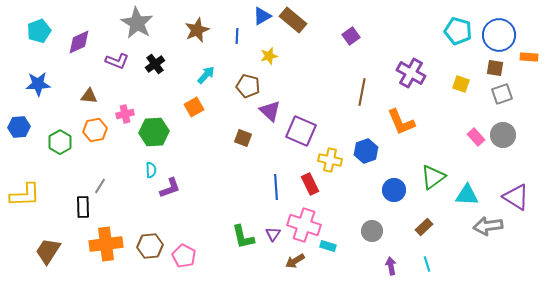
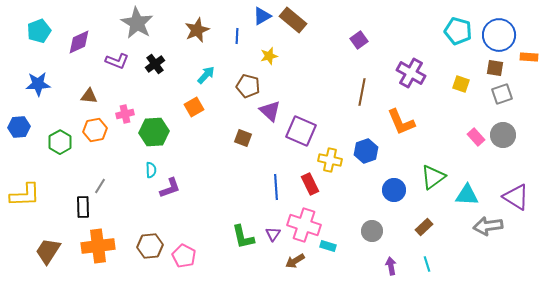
purple square at (351, 36): moved 8 px right, 4 px down
orange cross at (106, 244): moved 8 px left, 2 px down
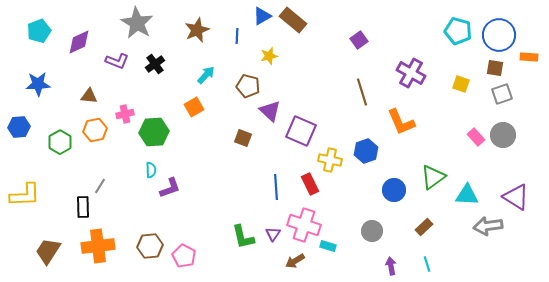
brown line at (362, 92): rotated 28 degrees counterclockwise
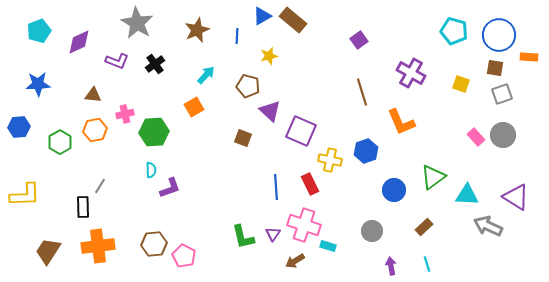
cyan pentagon at (458, 31): moved 4 px left
brown triangle at (89, 96): moved 4 px right, 1 px up
gray arrow at (488, 226): rotated 32 degrees clockwise
brown hexagon at (150, 246): moved 4 px right, 2 px up
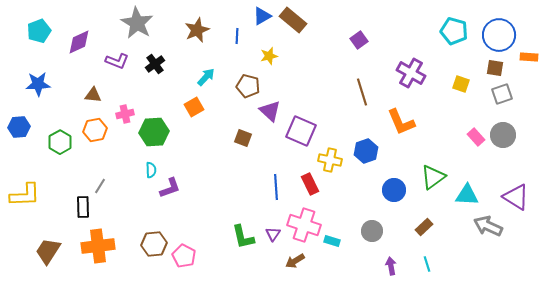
cyan arrow at (206, 75): moved 2 px down
cyan rectangle at (328, 246): moved 4 px right, 5 px up
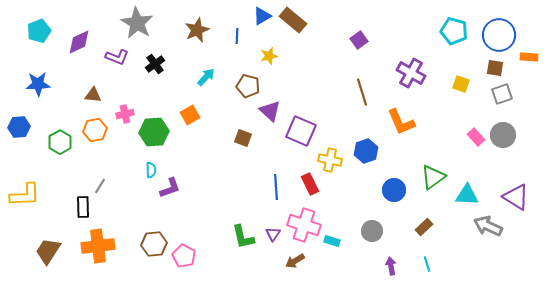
purple L-shape at (117, 61): moved 4 px up
orange square at (194, 107): moved 4 px left, 8 px down
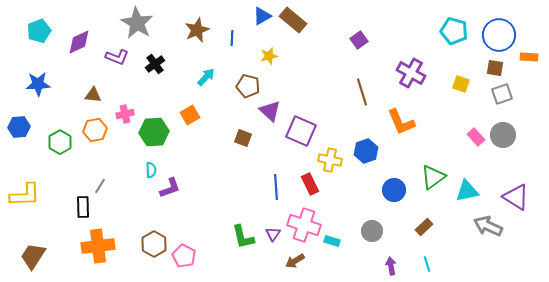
blue line at (237, 36): moved 5 px left, 2 px down
cyan triangle at (467, 195): moved 4 px up; rotated 15 degrees counterclockwise
brown hexagon at (154, 244): rotated 25 degrees counterclockwise
brown trapezoid at (48, 251): moved 15 px left, 5 px down
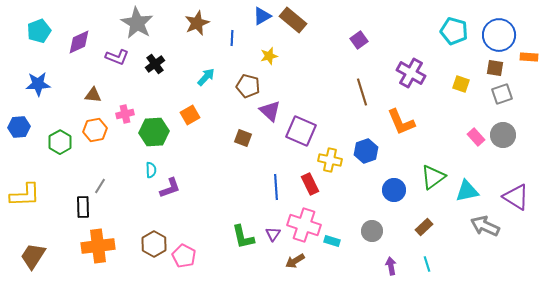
brown star at (197, 30): moved 7 px up
gray arrow at (488, 226): moved 3 px left
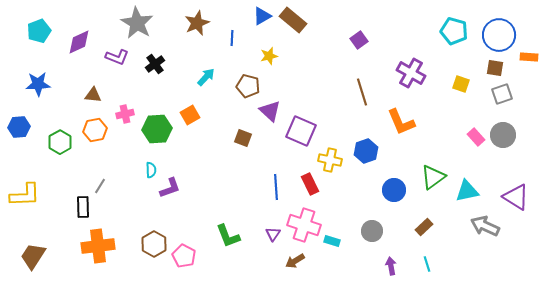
green hexagon at (154, 132): moved 3 px right, 3 px up
green L-shape at (243, 237): moved 15 px left, 1 px up; rotated 8 degrees counterclockwise
